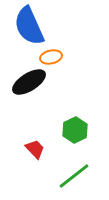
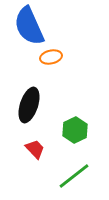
black ellipse: moved 23 px down; rotated 40 degrees counterclockwise
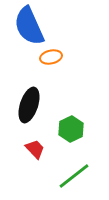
green hexagon: moved 4 px left, 1 px up
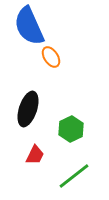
orange ellipse: rotated 70 degrees clockwise
black ellipse: moved 1 px left, 4 px down
red trapezoid: moved 6 px down; rotated 70 degrees clockwise
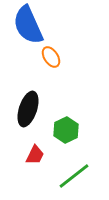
blue semicircle: moved 1 px left, 1 px up
green hexagon: moved 5 px left, 1 px down
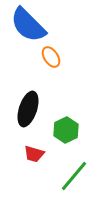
blue semicircle: rotated 21 degrees counterclockwise
red trapezoid: moved 1 px left, 1 px up; rotated 80 degrees clockwise
green line: rotated 12 degrees counterclockwise
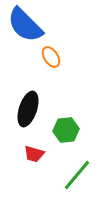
blue semicircle: moved 3 px left
green hexagon: rotated 20 degrees clockwise
green line: moved 3 px right, 1 px up
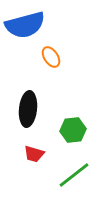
blue semicircle: rotated 60 degrees counterclockwise
black ellipse: rotated 12 degrees counterclockwise
green hexagon: moved 7 px right
green line: moved 3 px left; rotated 12 degrees clockwise
